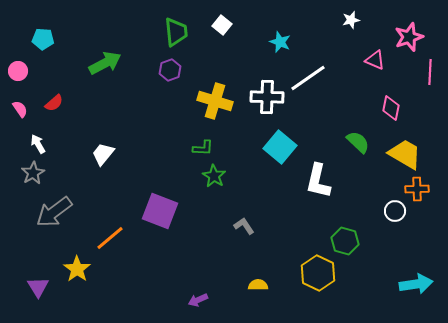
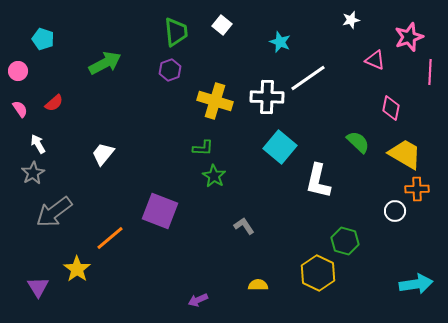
cyan pentagon: rotated 15 degrees clockwise
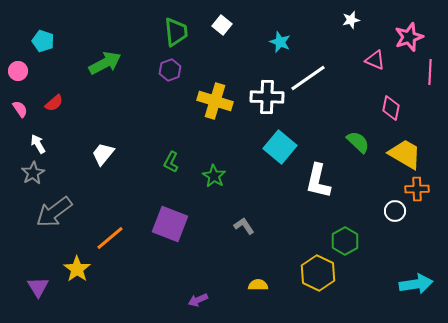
cyan pentagon: moved 2 px down
green L-shape: moved 32 px left, 14 px down; rotated 115 degrees clockwise
purple square: moved 10 px right, 13 px down
green hexagon: rotated 16 degrees clockwise
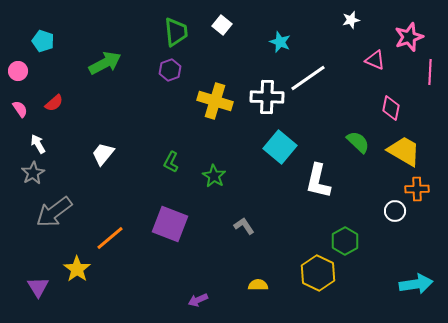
yellow trapezoid: moved 1 px left, 3 px up
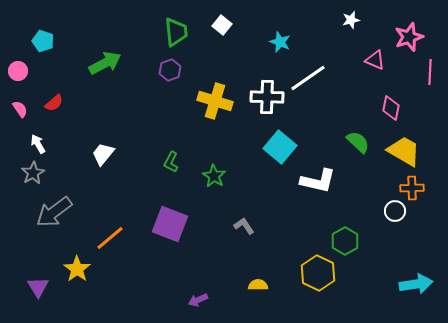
white L-shape: rotated 90 degrees counterclockwise
orange cross: moved 5 px left, 1 px up
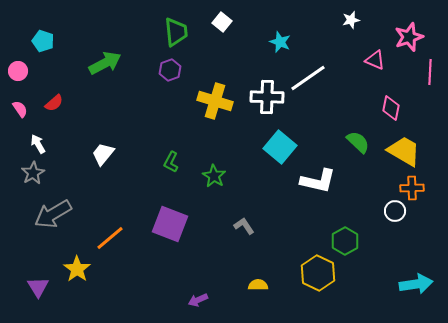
white square: moved 3 px up
gray arrow: moved 1 px left, 2 px down; rotated 6 degrees clockwise
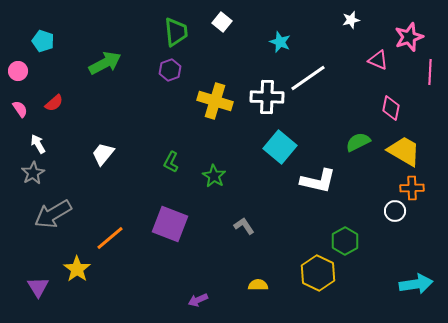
pink triangle: moved 3 px right
green semicircle: rotated 70 degrees counterclockwise
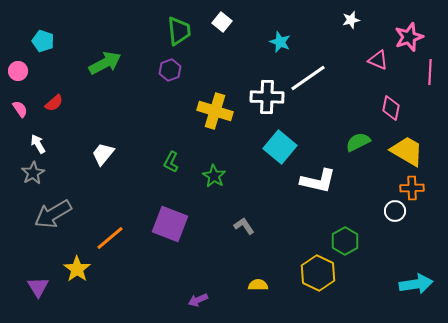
green trapezoid: moved 3 px right, 1 px up
yellow cross: moved 10 px down
yellow trapezoid: moved 3 px right
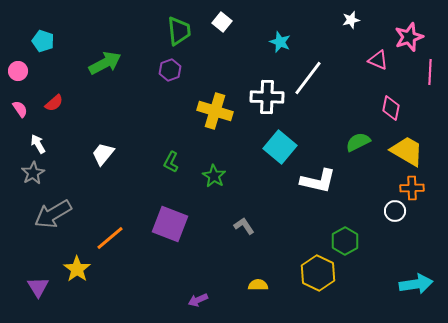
white line: rotated 18 degrees counterclockwise
